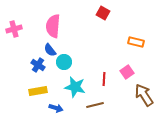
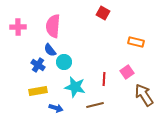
pink cross: moved 4 px right, 2 px up; rotated 14 degrees clockwise
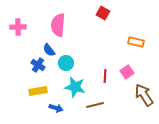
pink semicircle: moved 5 px right, 1 px up
blue semicircle: moved 1 px left
cyan circle: moved 2 px right, 1 px down
red line: moved 1 px right, 3 px up
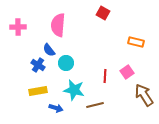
cyan star: moved 1 px left, 3 px down
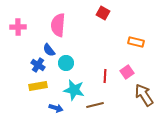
yellow rectangle: moved 5 px up
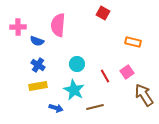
orange rectangle: moved 3 px left
blue semicircle: moved 12 px left, 9 px up; rotated 32 degrees counterclockwise
cyan circle: moved 11 px right, 1 px down
red line: rotated 32 degrees counterclockwise
cyan star: rotated 15 degrees clockwise
brown line: moved 2 px down
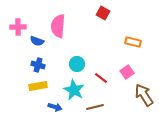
pink semicircle: moved 1 px down
blue cross: rotated 16 degrees counterclockwise
red line: moved 4 px left, 2 px down; rotated 24 degrees counterclockwise
blue arrow: moved 1 px left, 1 px up
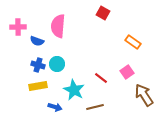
orange rectangle: rotated 21 degrees clockwise
cyan circle: moved 20 px left
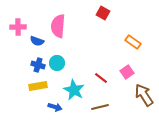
cyan circle: moved 1 px up
brown line: moved 5 px right
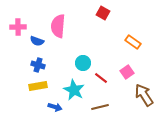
cyan circle: moved 26 px right
